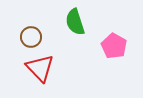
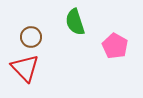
pink pentagon: moved 1 px right
red triangle: moved 15 px left
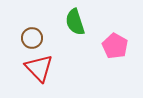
brown circle: moved 1 px right, 1 px down
red triangle: moved 14 px right
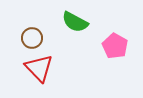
green semicircle: rotated 44 degrees counterclockwise
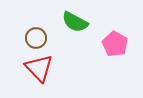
brown circle: moved 4 px right
pink pentagon: moved 2 px up
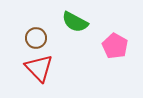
pink pentagon: moved 2 px down
